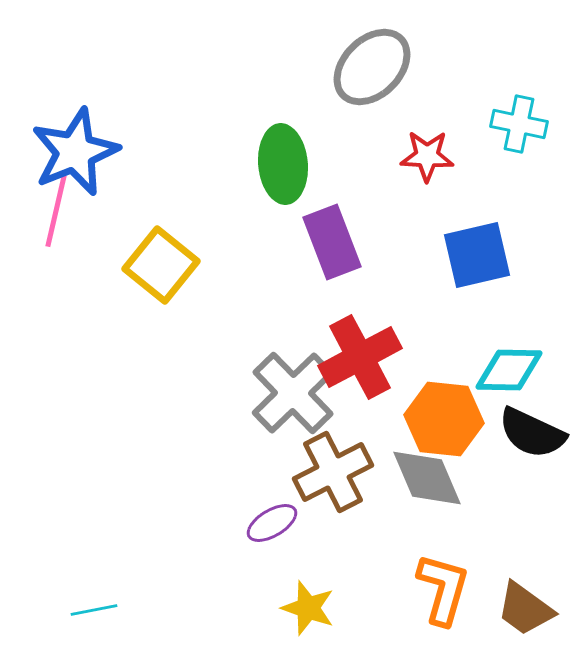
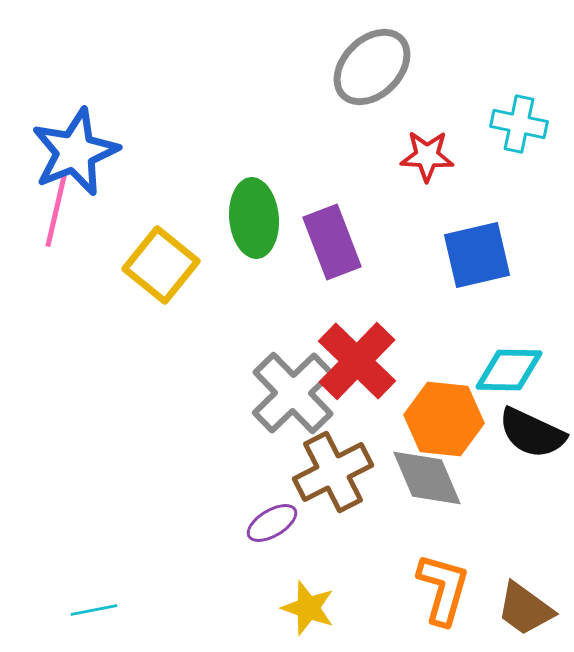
green ellipse: moved 29 px left, 54 px down
red cross: moved 3 px left, 4 px down; rotated 18 degrees counterclockwise
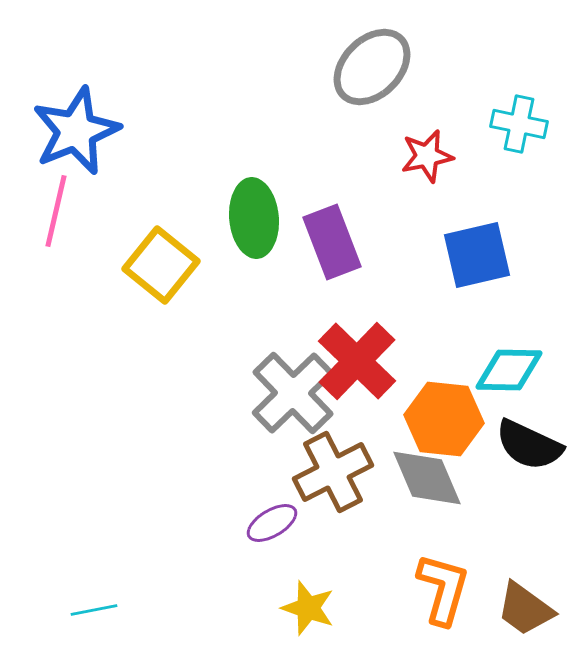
blue star: moved 1 px right, 21 px up
red star: rotated 14 degrees counterclockwise
black semicircle: moved 3 px left, 12 px down
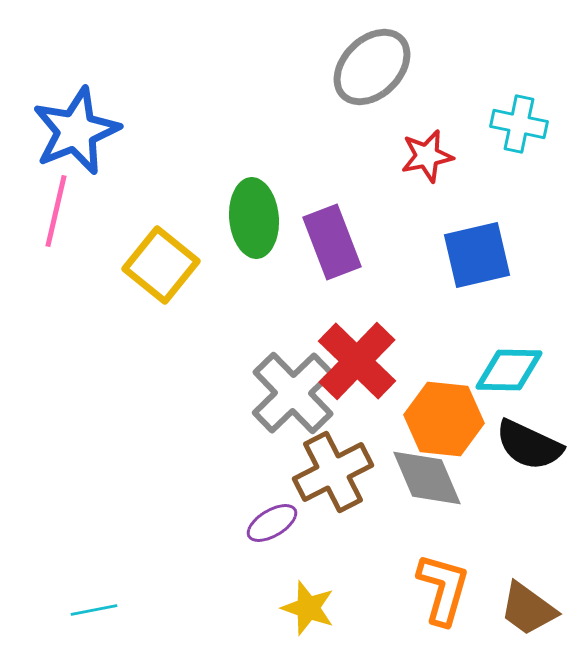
brown trapezoid: moved 3 px right
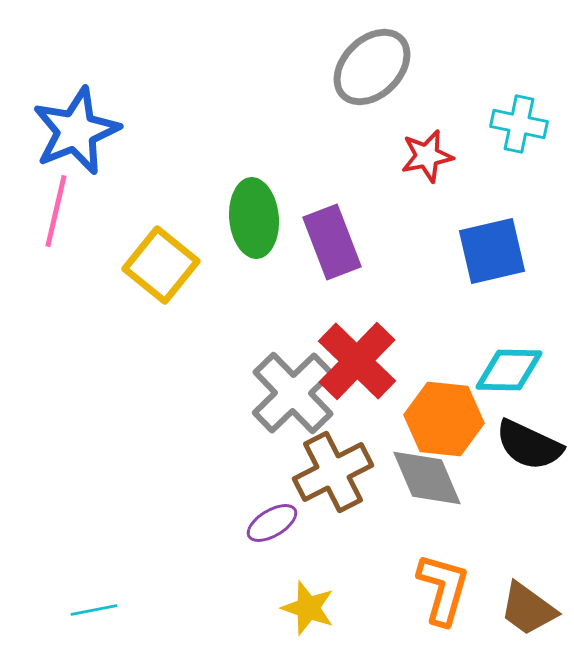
blue square: moved 15 px right, 4 px up
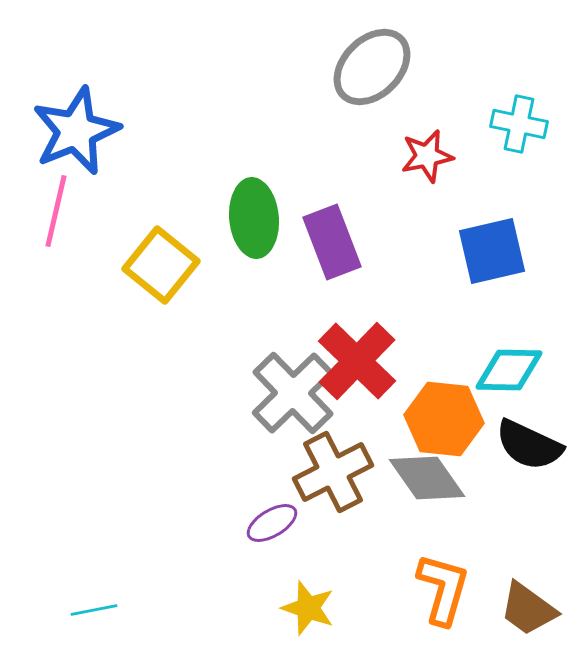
gray diamond: rotated 12 degrees counterclockwise
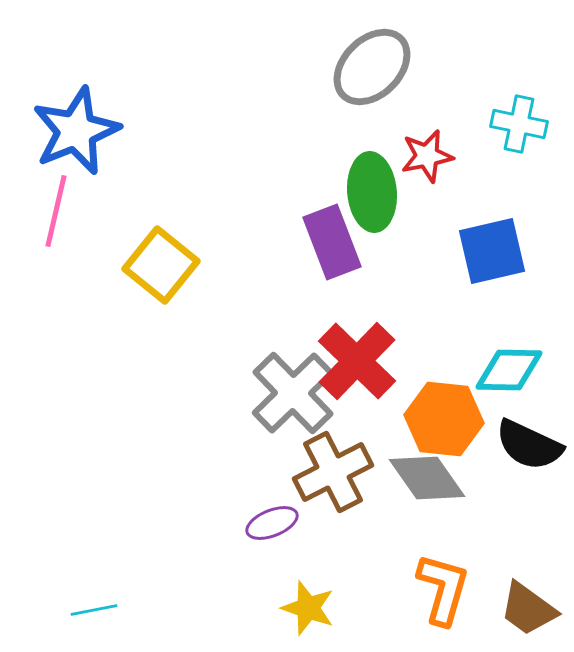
green ellipse: moved 118 px right, 26 px up
purple ellipse: rotated 9 degrees clockwise
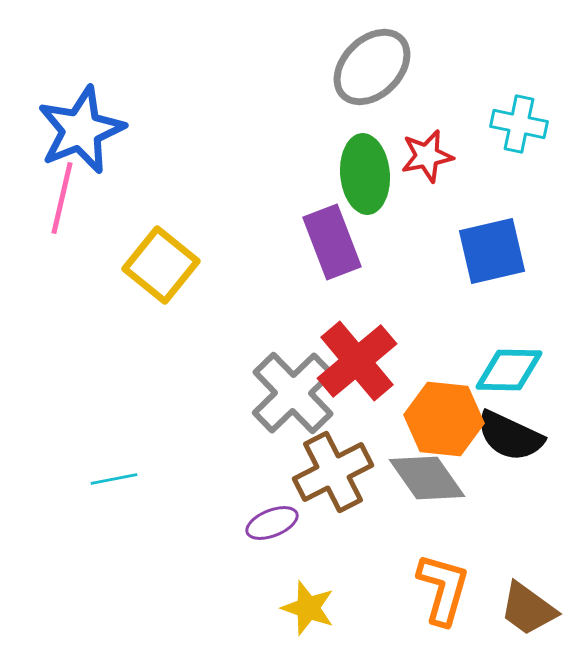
blue star: moved 5 px right, 1 px up
green ellipse: moved 7 px left, 18 px up
pink line: moved 6 px right, 13 px up
red cross: rotated 6 degrees clockwise
black semicircle: moved 19 px left, 9 px up
cyan line: moved 20 px right, 131 px up
